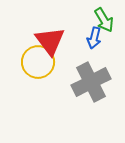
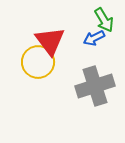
blue arrow: rotated 50 degrees clockwise
gray cross: moved 4 px right, 4 px down; rotated 9 degrees clockwise
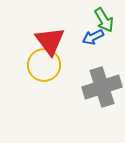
blue arrow: moved 1 px left, 1 px up
yellow circle: moved 6 px right, 3 px down
gray cross: moved 7 px right, 1 px down
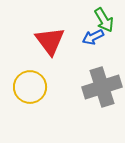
yellow circle: moved 14 px left, 22 px down
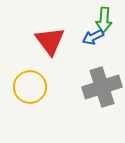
green arrow: rotated 35 degrees clockwise
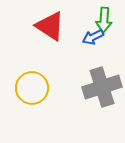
red triangle: moved 15 px up; rotated 20 degrees counterclockwise
yellow circle: moved 2 px right, 1 px down
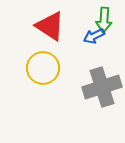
blue arrow: moved 1 px right, 1 px up
yellow circle: moved 11 px right, 20 px up
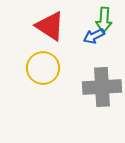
gray cross: rotated 15 degrees clockwise
